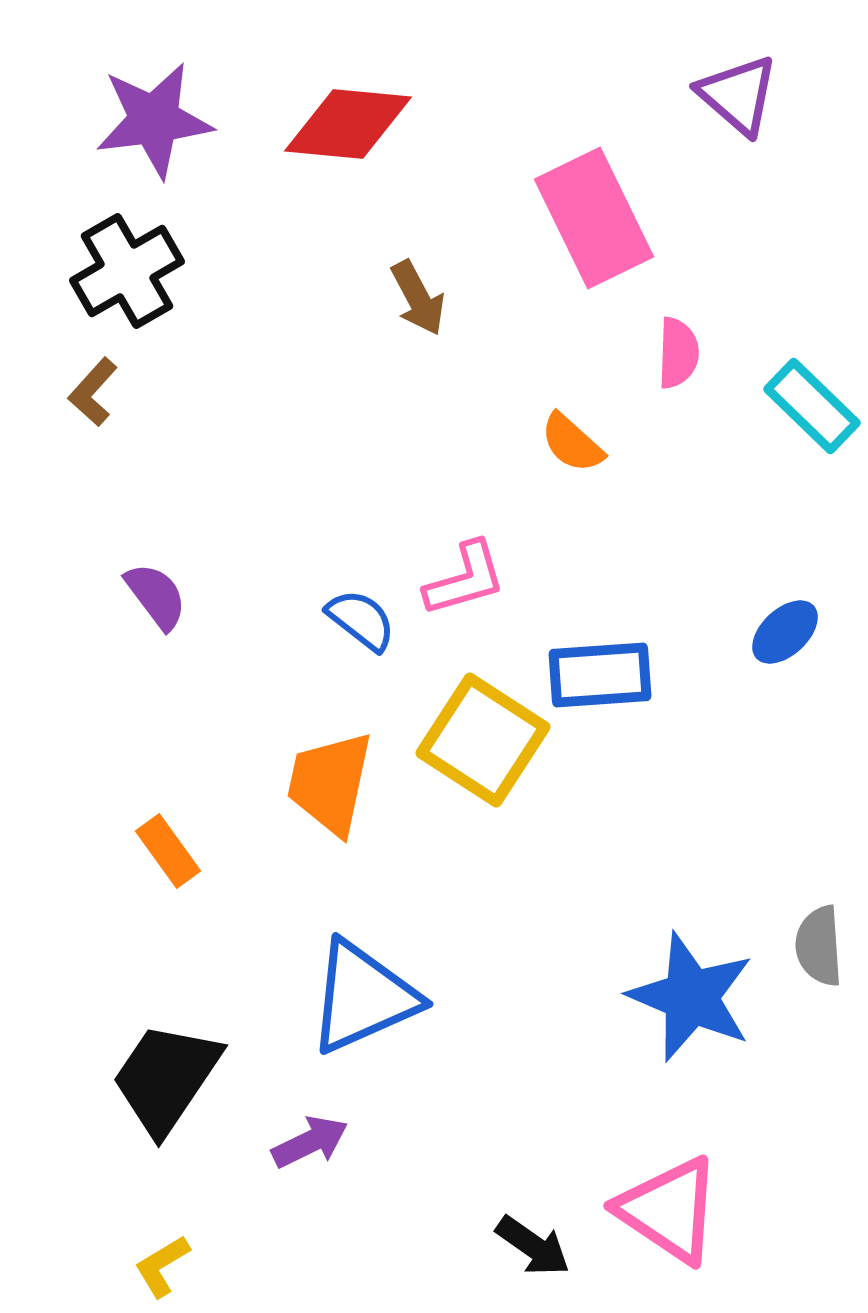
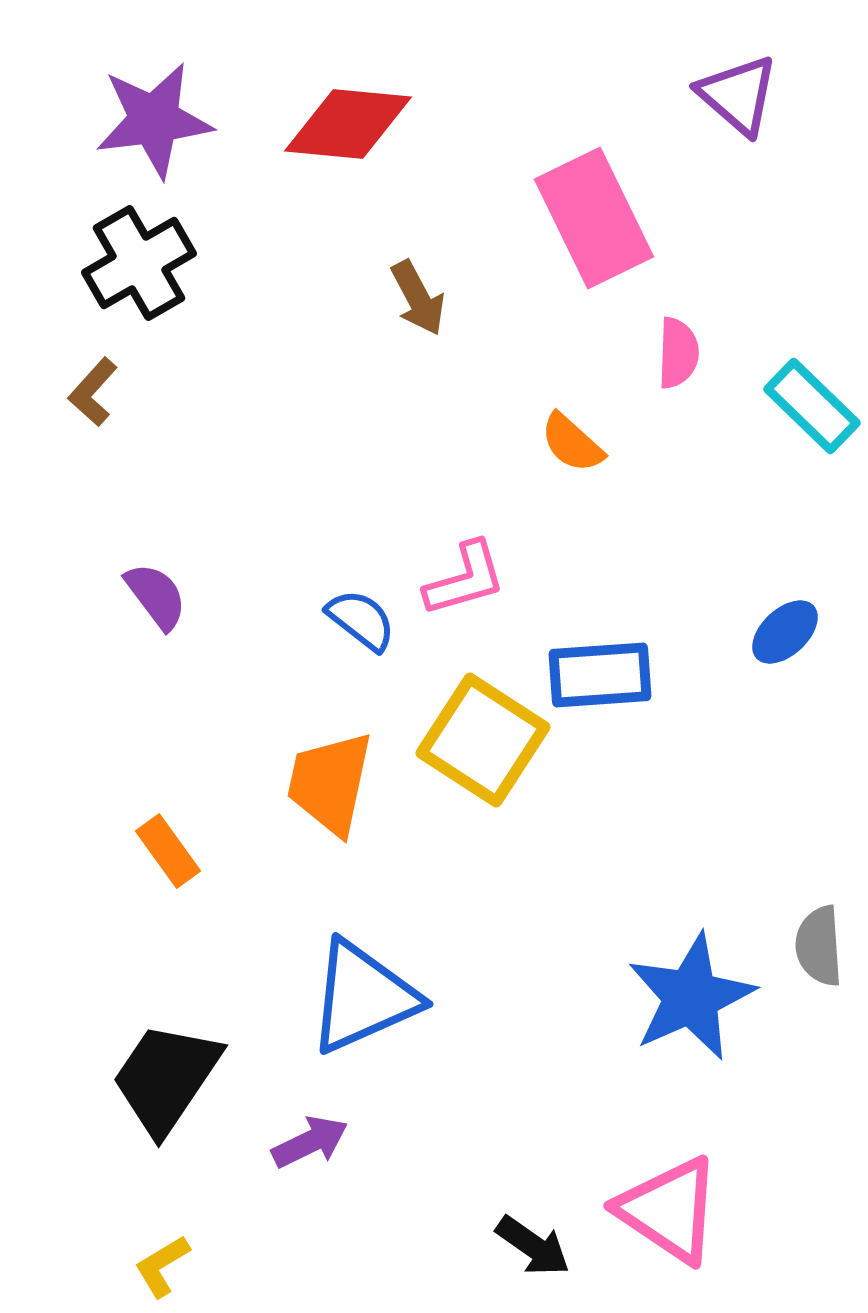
black cross: moved 12 px right, 8 px up
blue star: rotated 25 degrees clockwise
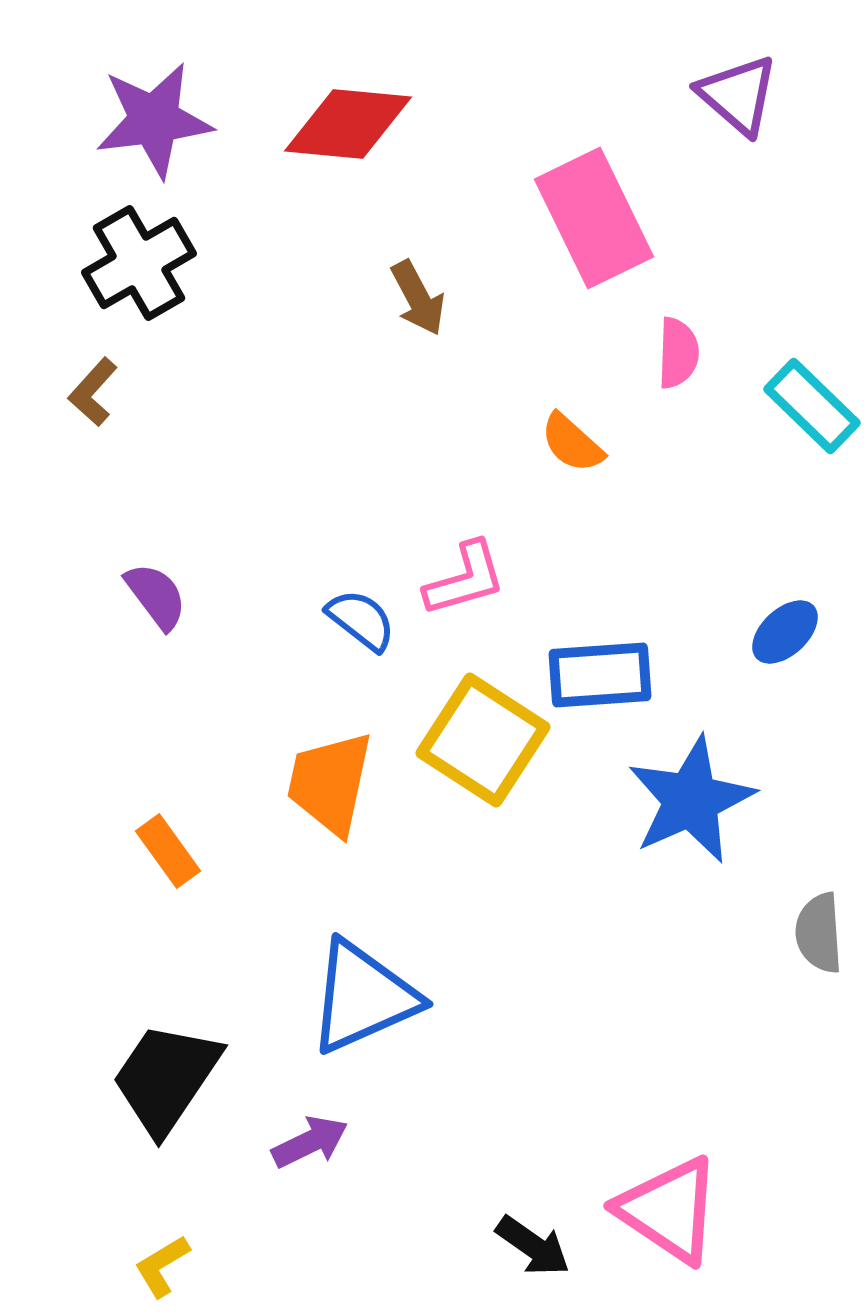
gray semicircle: moved 13 px up
blue star: moved 197 px up
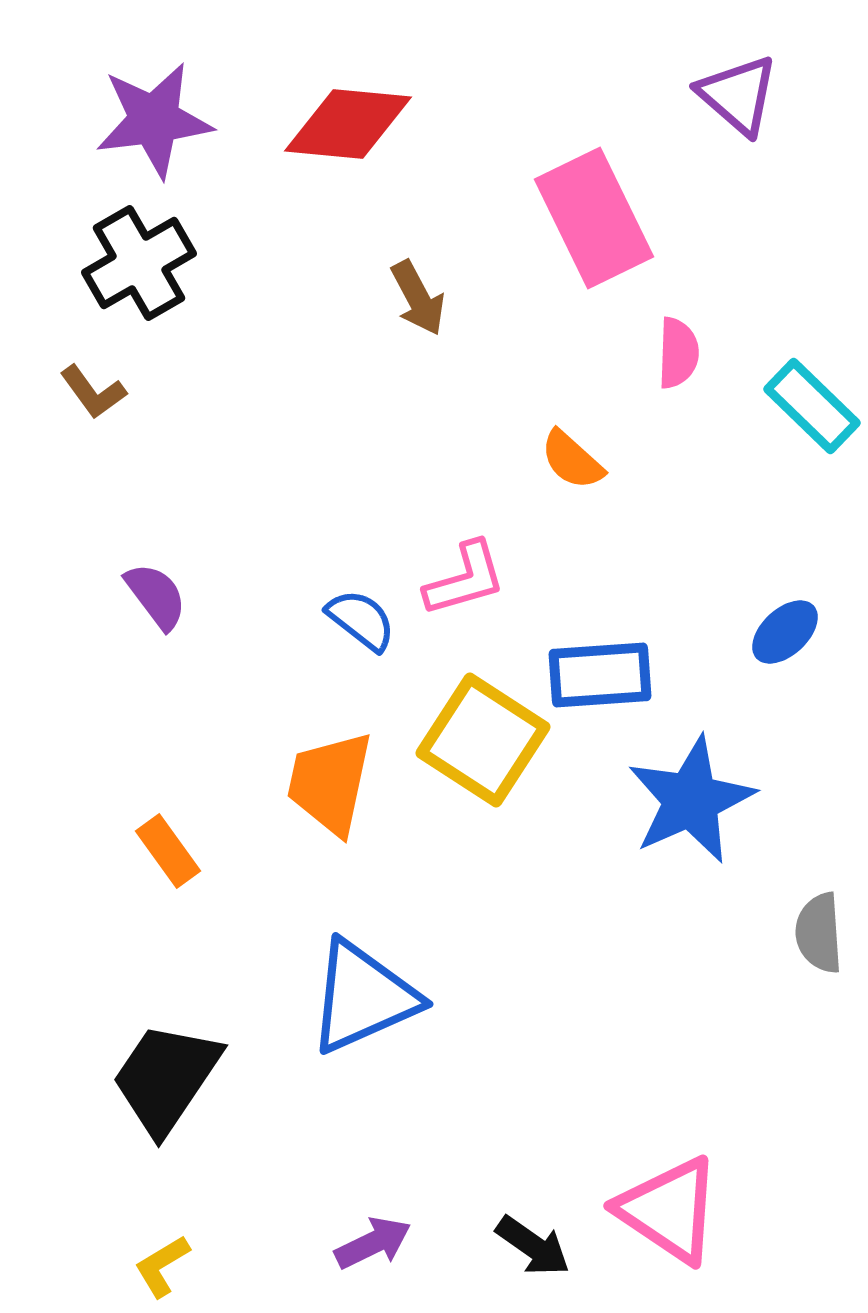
brown L-shape: rotated 78 degrees counterclockwise
orange semicircle: moved 17 px down
purple arrow: moved 63 px right, 101 px down
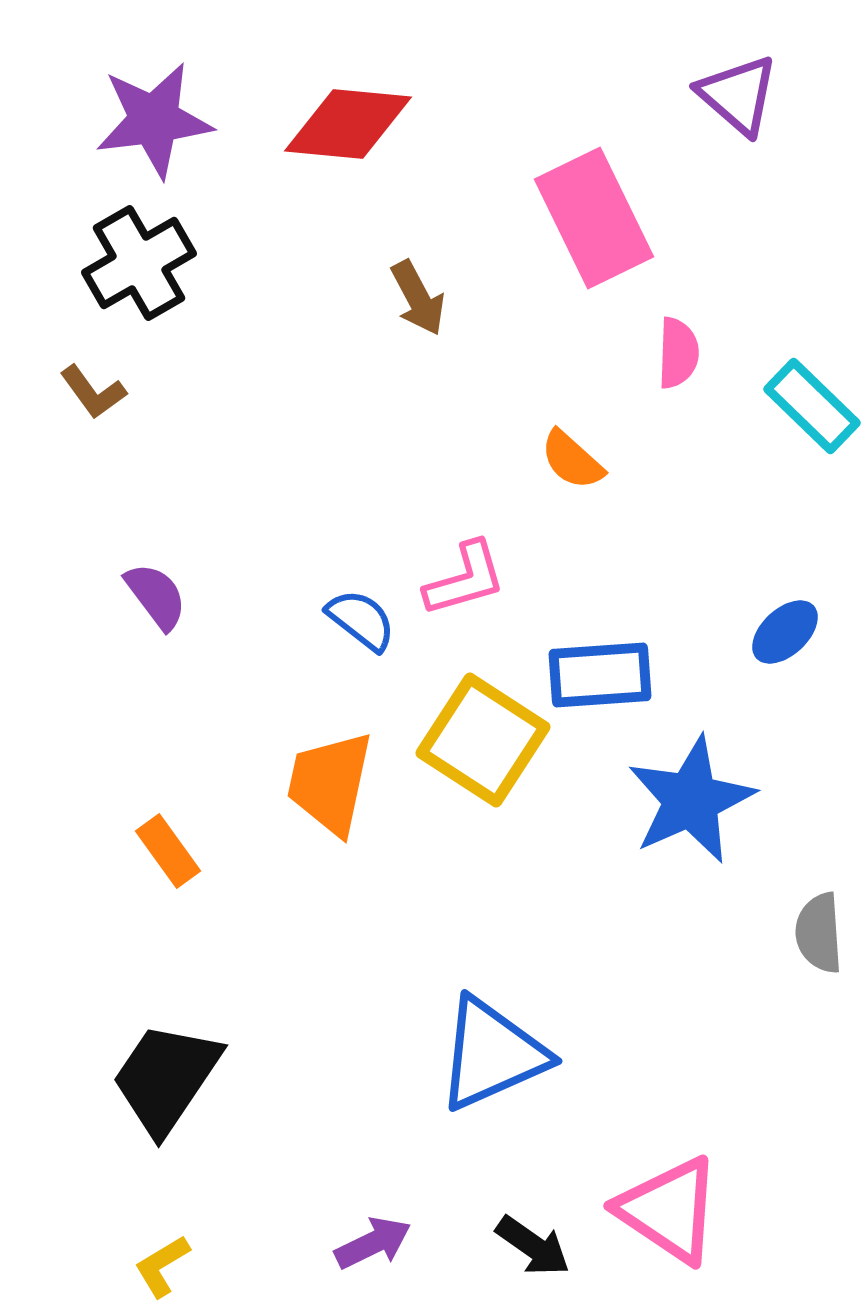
blue triangle: moved 129 px right, 57 px down
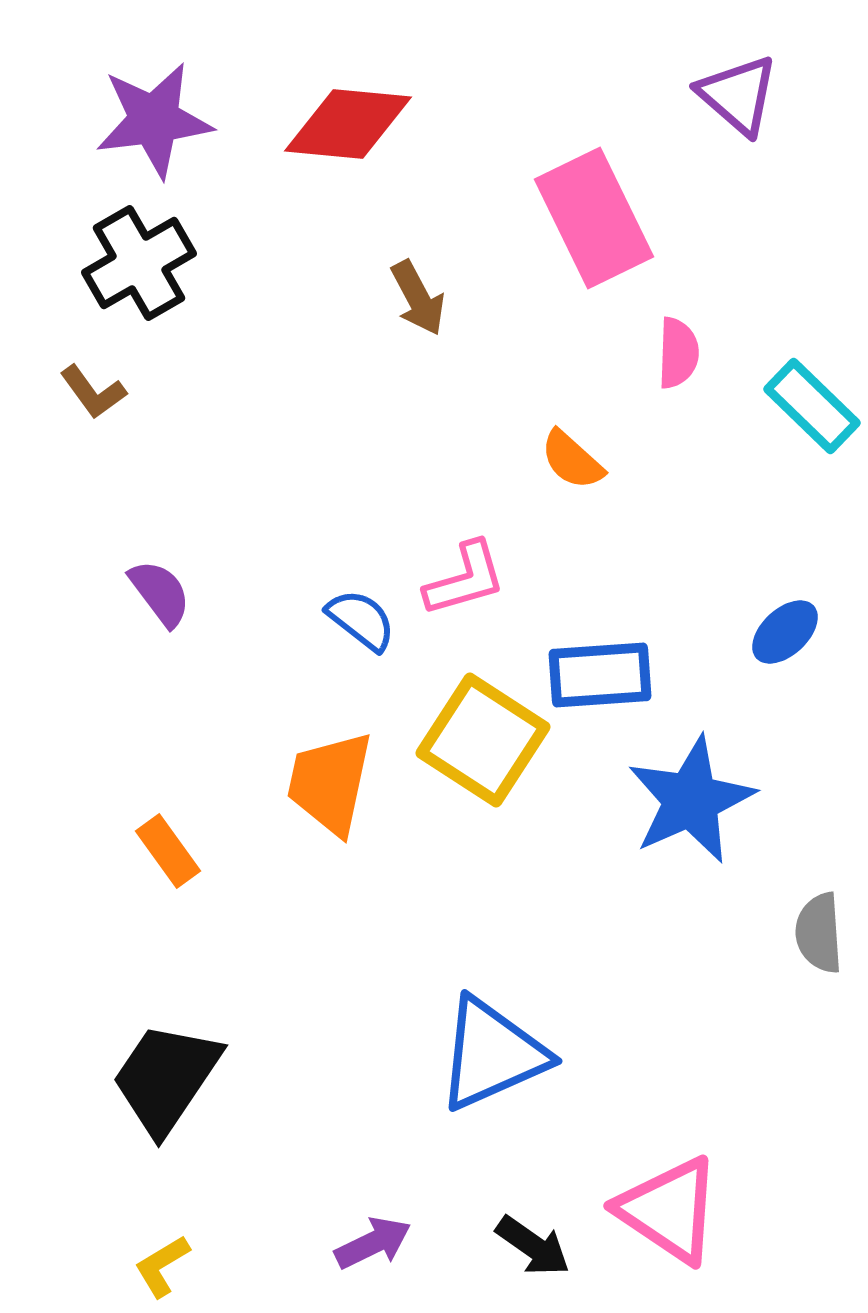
purple semicircle: moved 4 px right, 3 px up
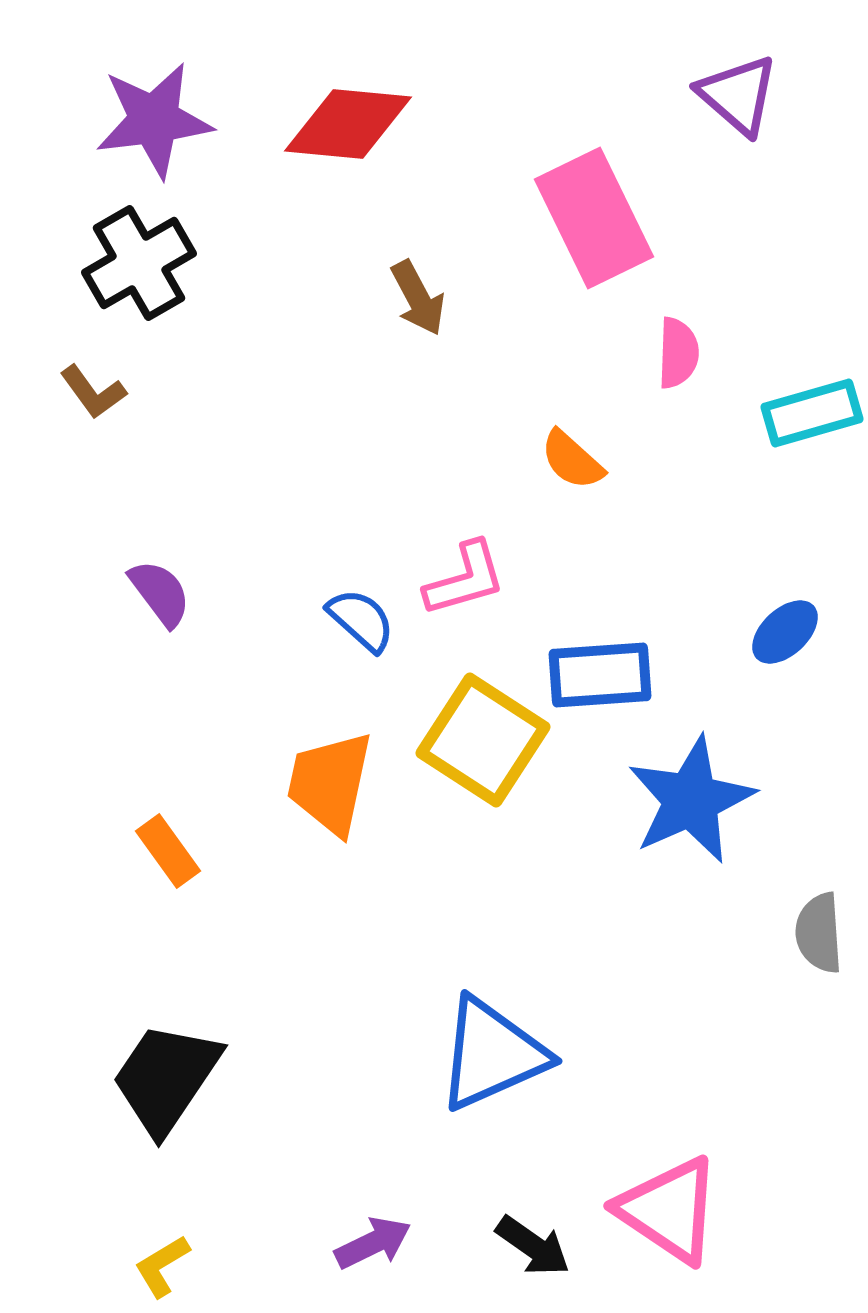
cyan rectangle: moved 7 px down; rotated 60 degrees counterclockwise
blue semicircle: rotated 4 degrees clockwise
